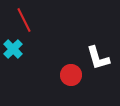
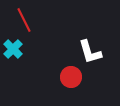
white L-shape: moved 8 px left, 6 px up
red circle: moved 2 px down
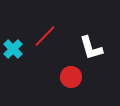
red line: moved 21 px right, 16 px down; rotated 70 degrees clockwise
white L-shape: moved 1 px right, 4 px up
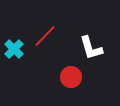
cyan cross: moved 1 px right
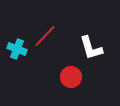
cyan cross: moved 3 px right; rotated 24 degrees counterclockwise
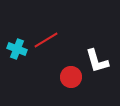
red line: moved 1 px right, 4 px down; rotated 15 degrees clockwise
white L-shape: moved 6 px right, 13 px down
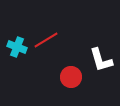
cyan cross: moved 2 px up
white L-shape: moved 4 px right, 1 px up
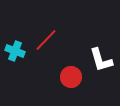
red line: rotated 15 degrees counterclockwise
cyan cross: moved 2 px left, 4 px down
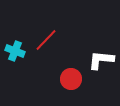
white L-shape: rotated 112 degrees clockwise
red circle: moved 2 px down
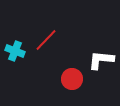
red circle: moved 1 px right
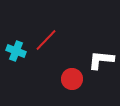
cyan cross: moved 1 px right
